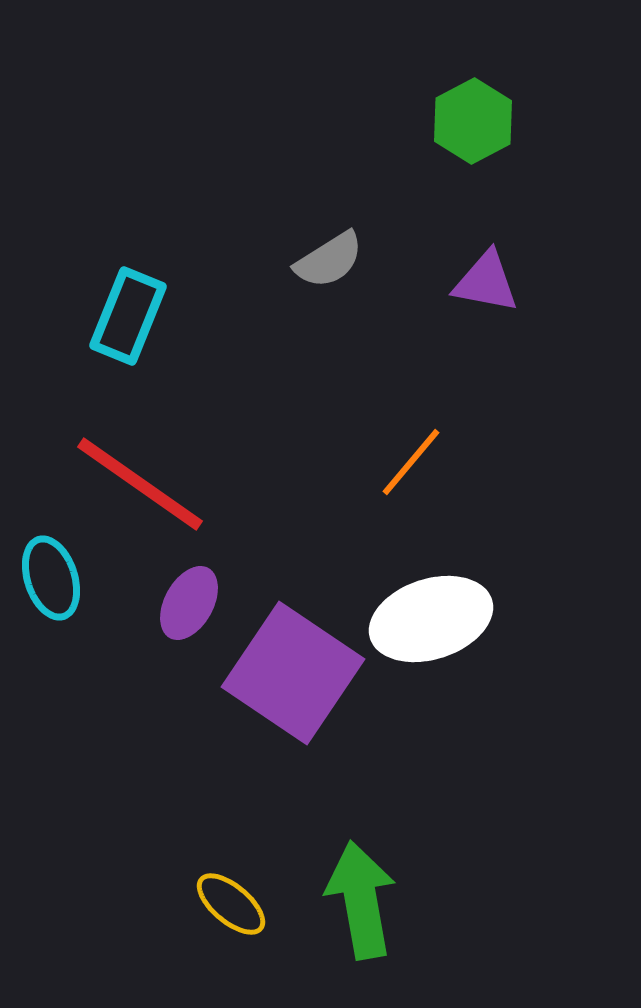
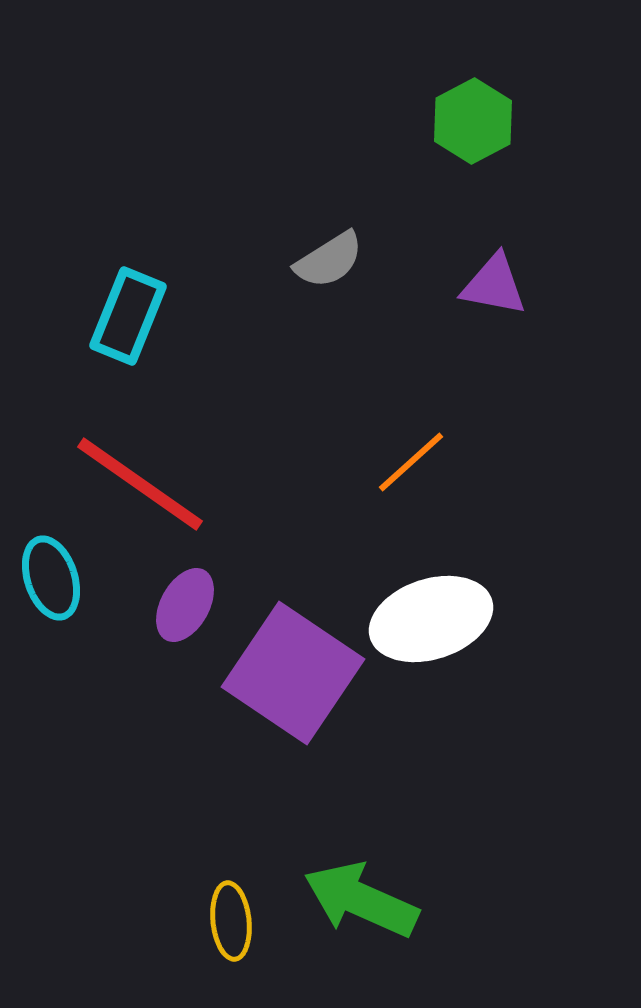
purple triangle: moved 8 px right, 3 px down
orange line: rotated 8 degrees clockwise
purple ellipse: moved 4 px left, 2 px down
green arrow: rotated 56 degrees counterclockwise
yellow ellipse: moved 17 px down; rotated 44 degrees clockwise
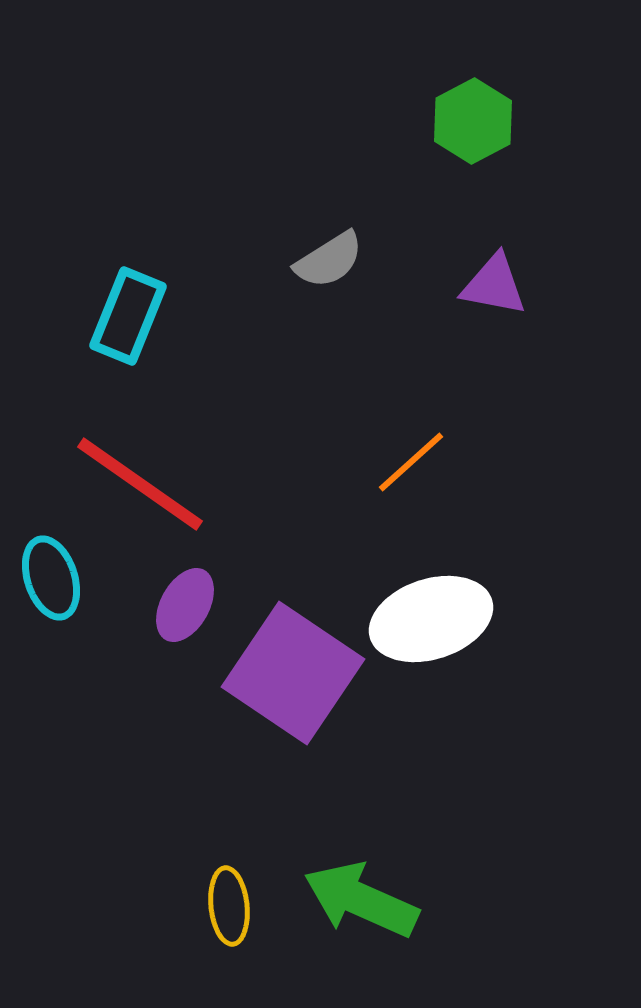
yellow ellipse: moved 2 px left, 15 px up
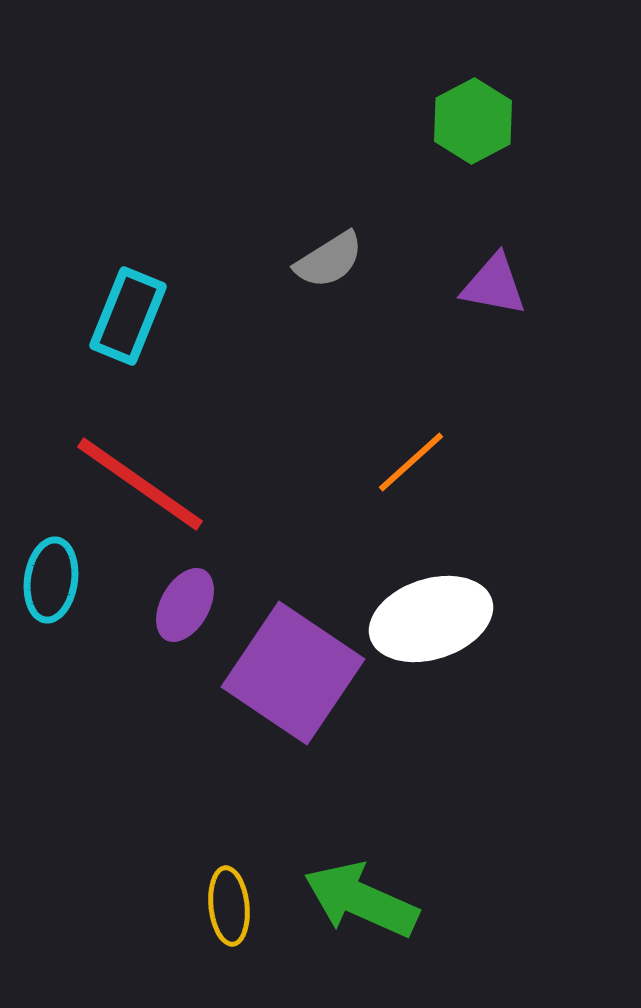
cyan ellipse: moved 2 px down; rotated 26 degrees clockwise
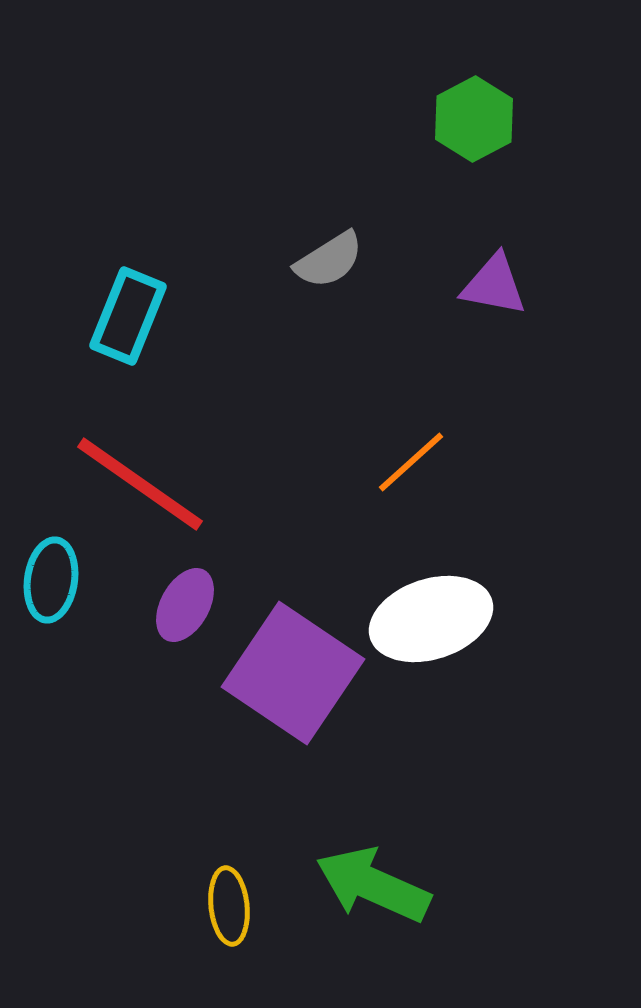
green hexagon: moved 1 px right, 2 px up
green arrow: moved 12 px right, 15 px up
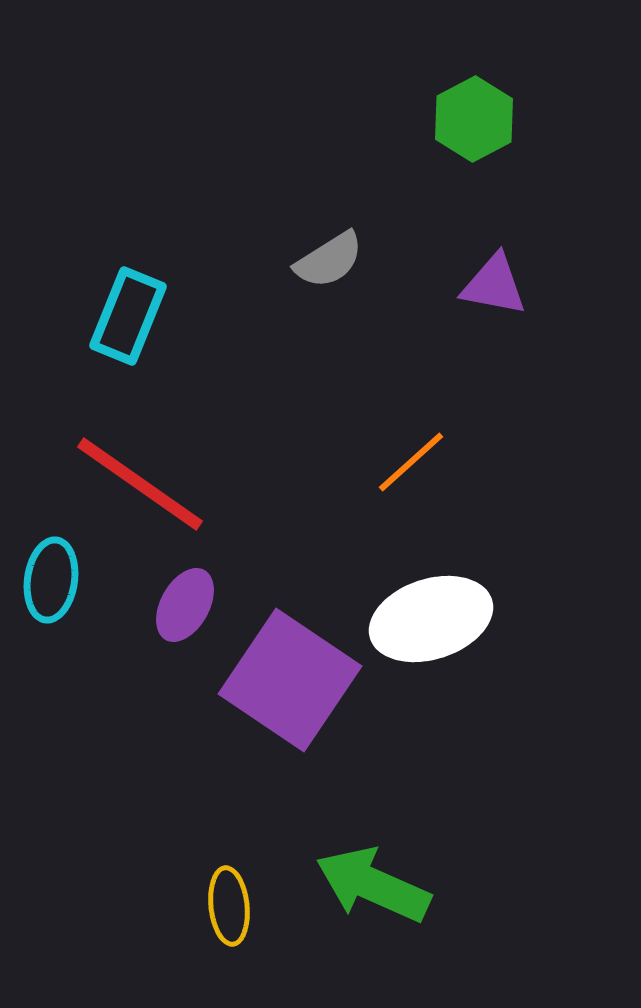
purple square: moved 3 px left, 7 px down
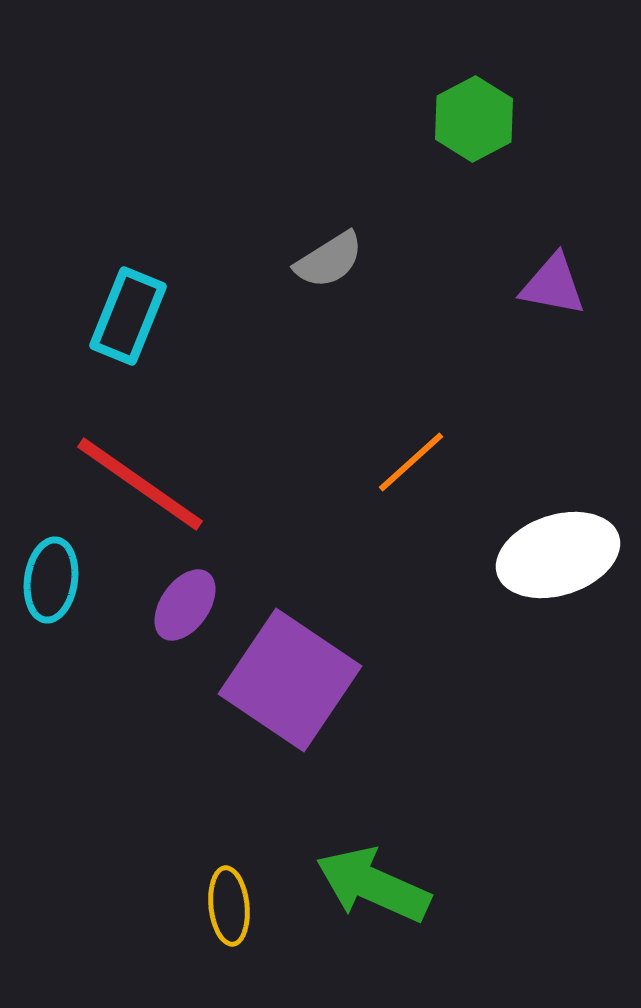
purple triangle: moved 59 px right
purple ellipse: rotated 6 degrees clockwise
white ellipse: moved 127 px right, 64 px up
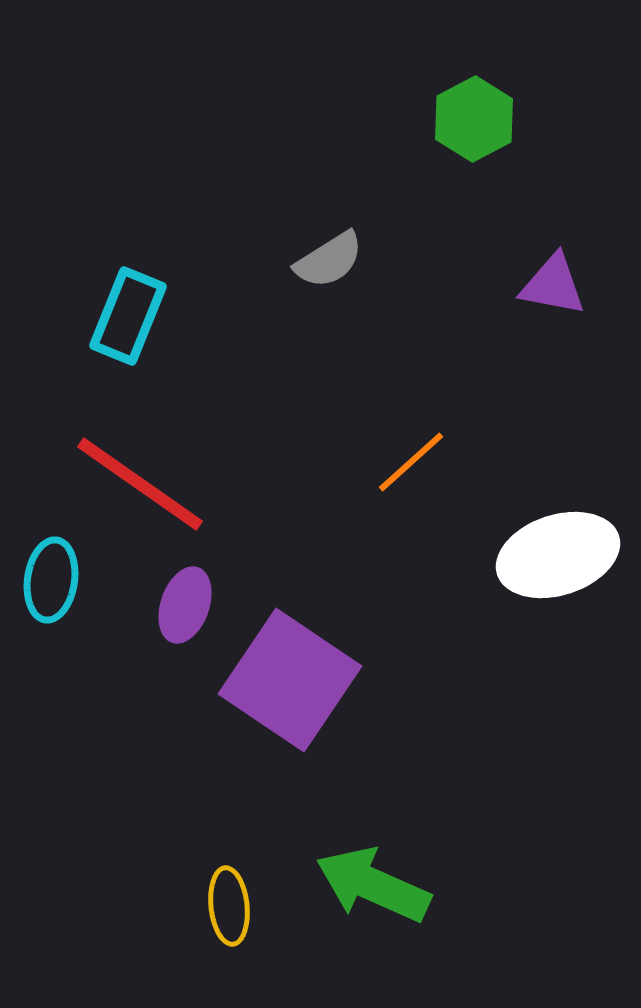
purple ellipse: rotated 16 degrees counterclockwise
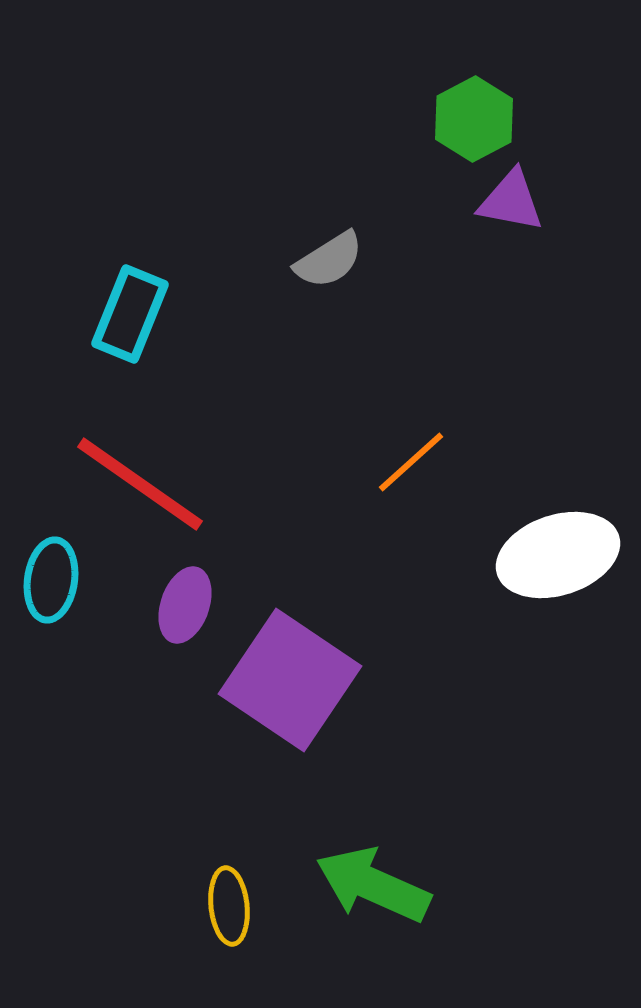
purple triangle: moved 42 px left, 84 px up
cyan rectangle: moved 2 px right, 2 px up
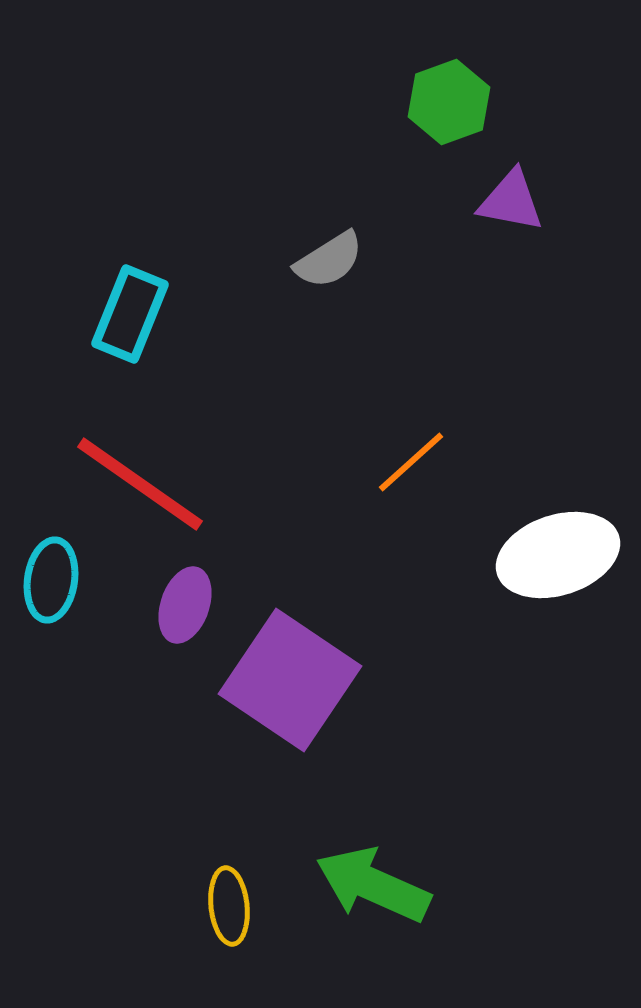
green hexagon: moved 25 px left, 17 px up; rotated 8 degrees clockwise
